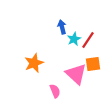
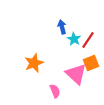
cyan star: rotated 16 degrees counterclockwise
orange square: moved 2 px left, 1 px up; rotated 14 degrees counterclockwise
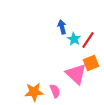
orange star: moved 29 px down; rotated 18 degrees clockwise
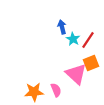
cyan star: moved 1 px left
pink semicircle: moved 1 px right, 1 px up
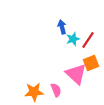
cyan star: rotated 24 degrees clockwise
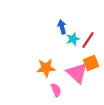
pink triangle: moved 1 px right, 1 px up
orange star: moved 12 px right, 24 px up
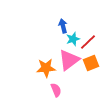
blue arrow: moved 1 px right, 1 px up
red line: moved 2 px down; rotated 12 degrees clockwise
pink triangle: moved 8 px left, 13 px up; rotated 40 degrees clockwise
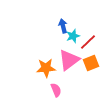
cyan star: moved 3 px up
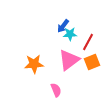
blue arrow: rotated 128 degrees counterclockwise
cyan star: moved 3 px left, 2 px up; rotated 16 degrees clockwise
red line: rotated 18 degrees counterclockwise
orange square: moved 1 px right, 1 px up
orange star: moved 12 px left, 4 px up
